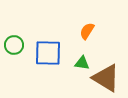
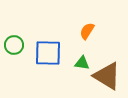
brown triangle: moved 1 px right, 2 px up
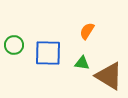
brown triangle: moved 2 px right
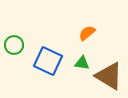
orange semicircle: moved 2 px down; rotated 18 degrees clockwise
blue square: moved 8 px down; rotated 24 degrees clockwise
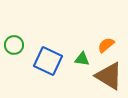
orange semicircle: moved 19 px right, 12 px down
green triangle: moved 4 px up
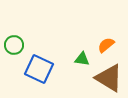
blue square: moved 9 px left, 8 px down
brown triangle: moved 2 px down
